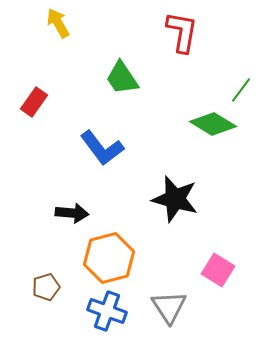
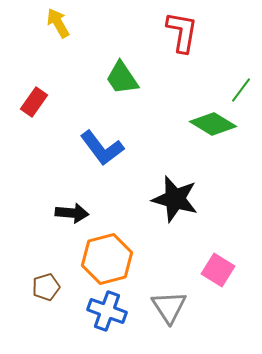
orange hexagon: moved 2 px left, 1 px down
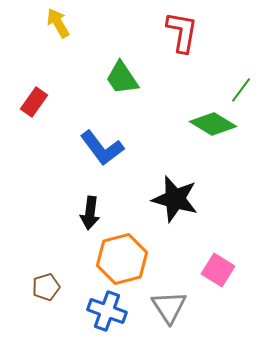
black arrow: moved 18 px right; rotated 92 degrees clockwise
orange hexagon: moved 15 px right
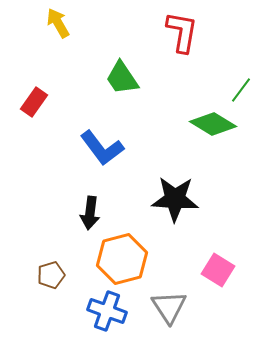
black star: rotated 12 degrees counterclockwise
brown pentagon: moved 5 px right, 12 px up
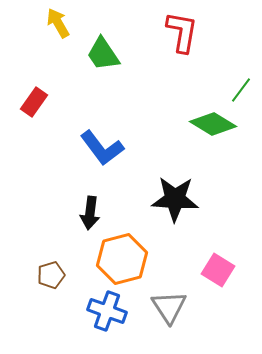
green trapezoid: moved 19 px left, 24 px up
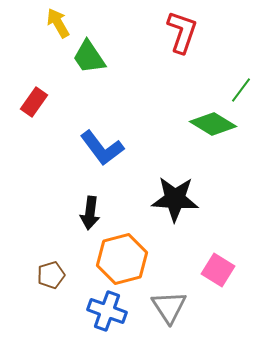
red L-shape: rotated 9 degrees clockwise
green trapezoid: moved 14 px left, 3 px down
